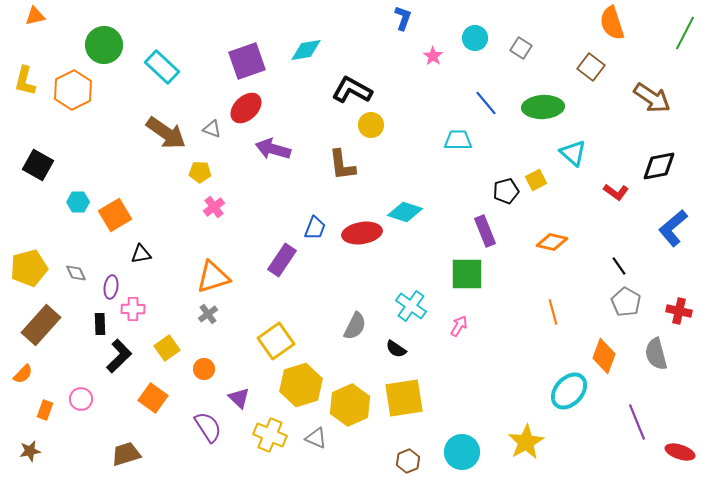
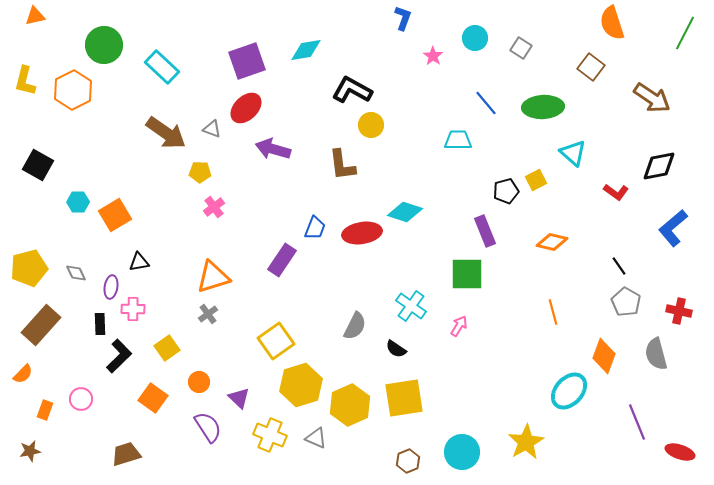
black triangle at (141, 254): moved 2 px left, 8 px down
orange circle at (204, 369): moved 5 px left, 13 px down
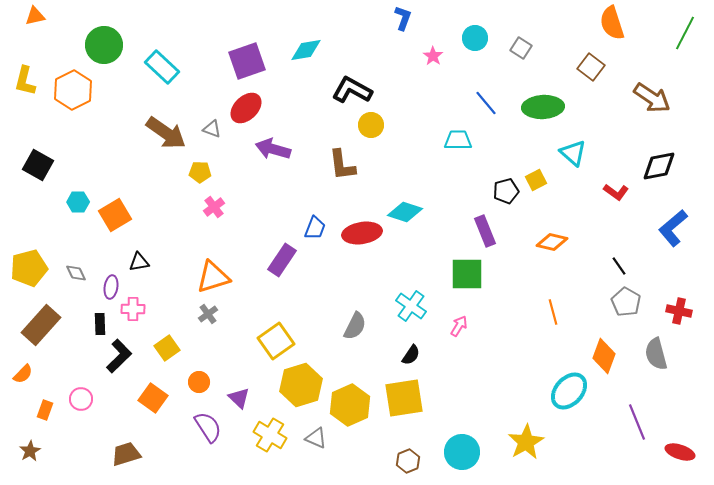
black semicircle at (396, 349): moved 15 px right, 6 px down; rotated 90 degrees counterclockwise
yellow cross at (270, 435): rotated 8 degrees clockwise
brown star at (30, 451): rotated 20 degrees counterclockwise
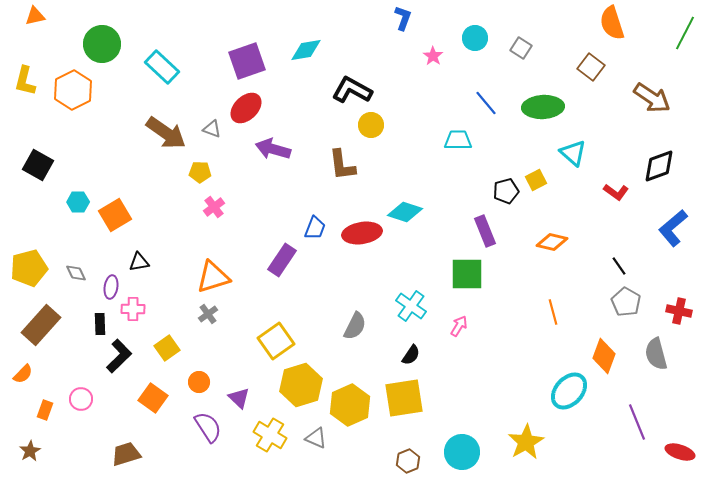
green circle at (104, 45): moved 2 px left, 1 px up
black diamond at (659, 166): rotated 9 degrees counterclockwise
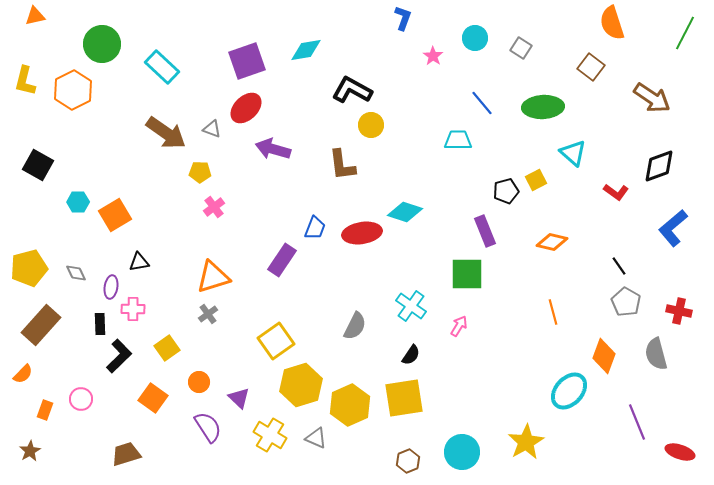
blue line at (486, 103): moved 4 px left
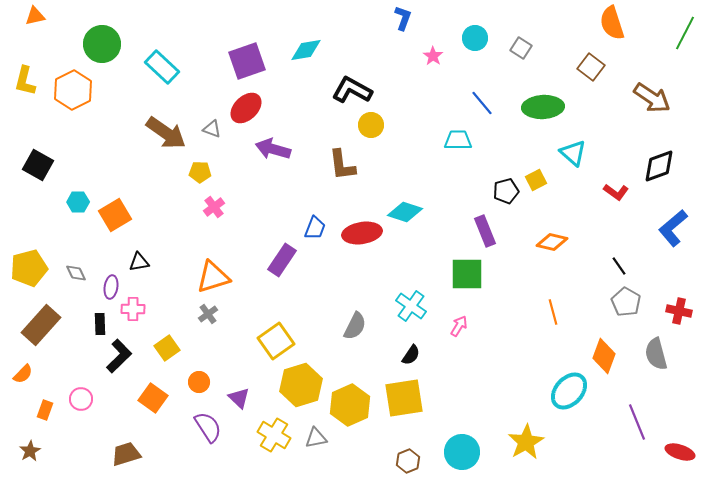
yellow cross at (270, 435): moved 4 px right
gray triangle at (316, 438): rotated 35 degrees counterclockwise
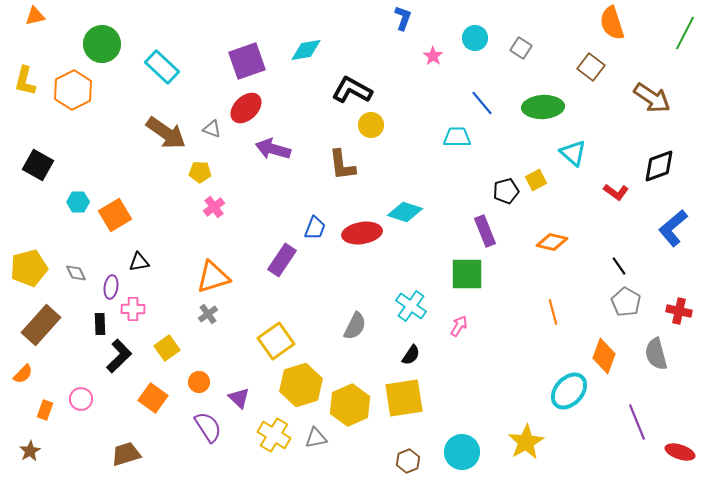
cyan trapezoid at (458, 140): moved 1 px left, 3 px up
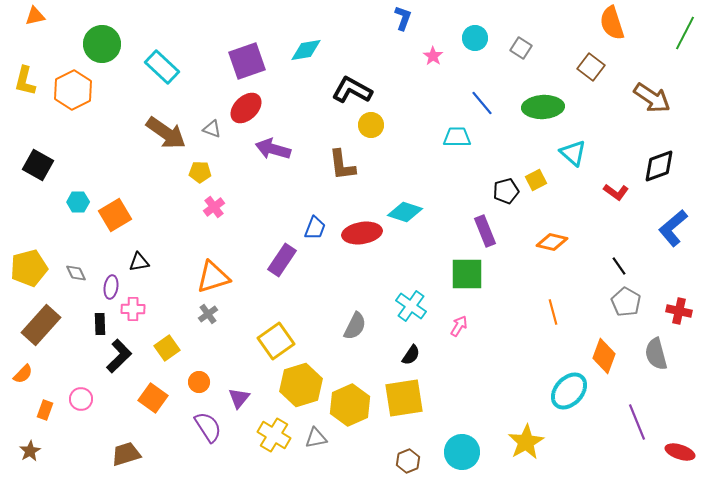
purple triangle at (239, 398): rotated 25 degrees clockwise
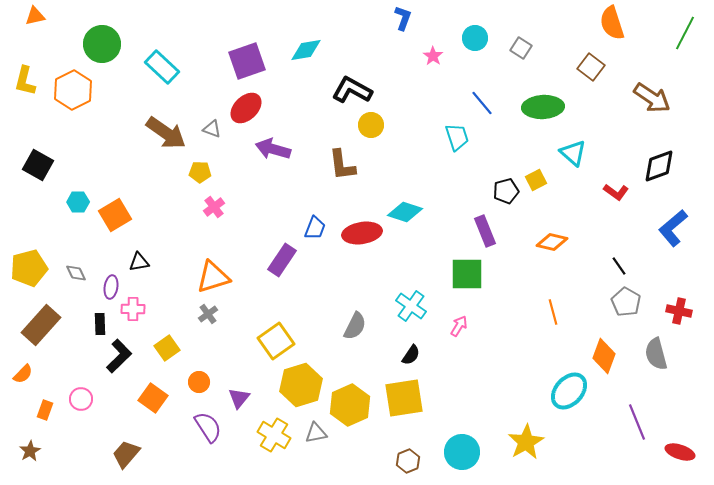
cyan trapezoid at (457, 137): rotated 72 degrees clockwise
gray triangle at (316, 438): moved 5 px up
brown trapezoid at (126, 454): rotated 32 degrees counterclockwise
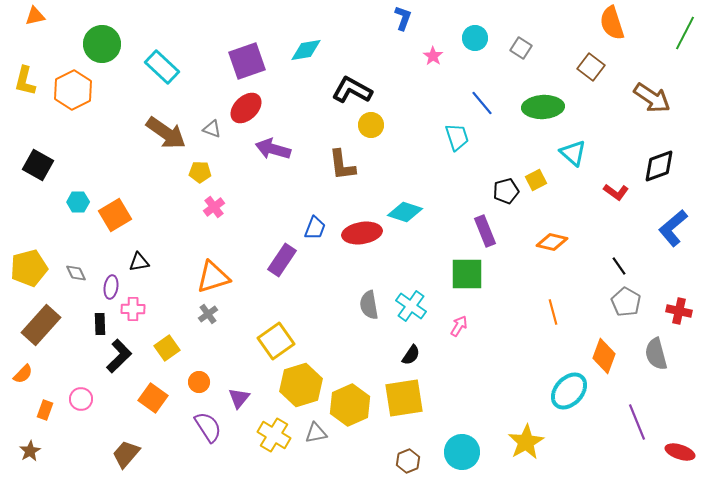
gray semicircle at (355, 326): moved 14 px right, 21 px up; rotated 144 degrees clockwise
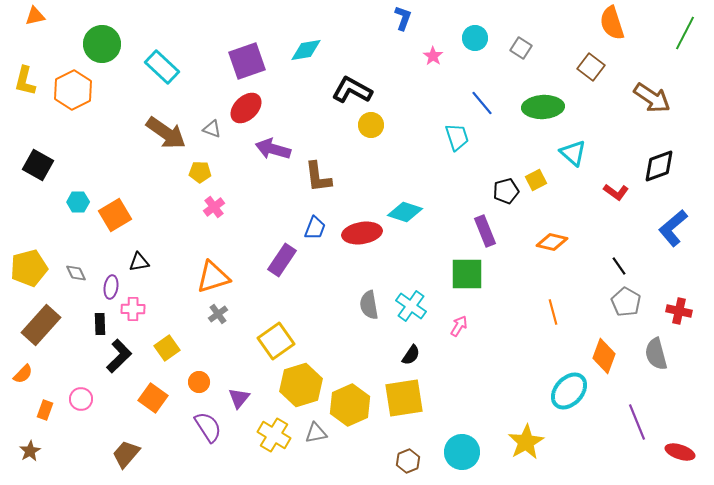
brown L-shape at (342, 165): moved 24 px left, 12 px down
gray cross at (208, 314): moved 10 px right
